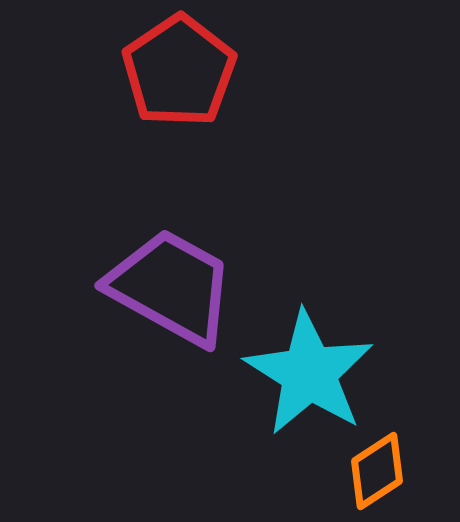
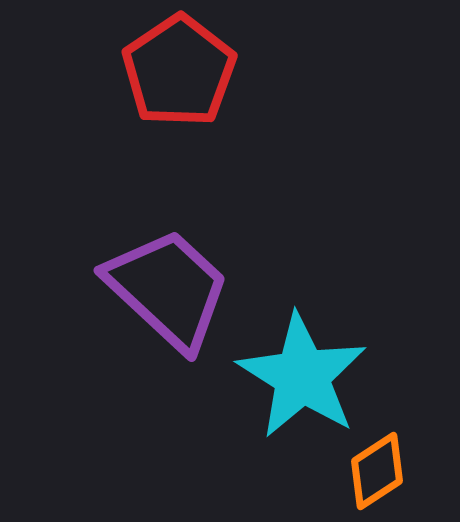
purple trapezoid: moved 3 px left, 2 px down; rotated 14 degrees clockwise
cyan star: moved 7 px left, 3 px down
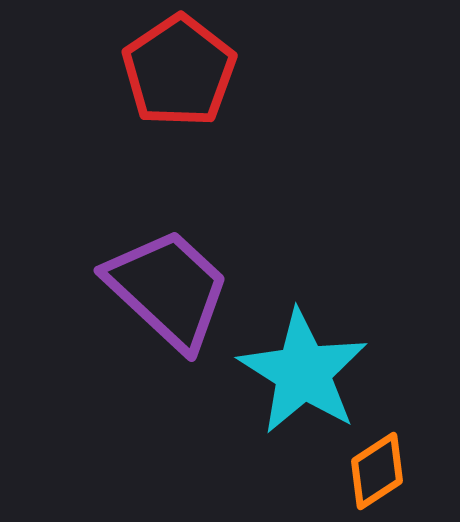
cyan star: moved 1 px right, 4 px up
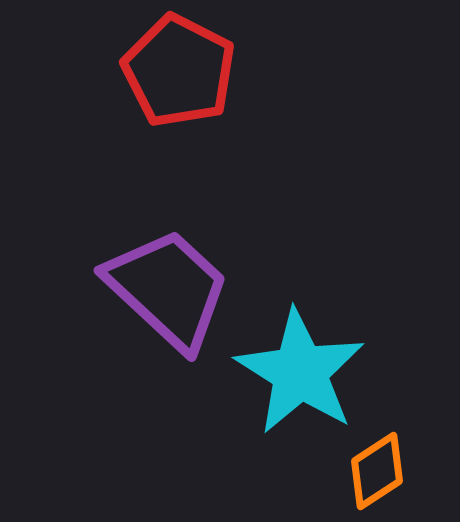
red pentagon: rotated 11 degrees counterclockwise
cyan star: moved 3 px left
